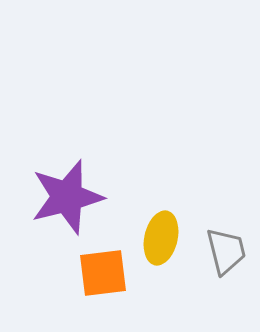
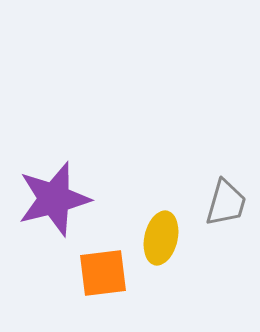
purple star: moved 13 px left, 2 px down
gray trapezoid: moved 48 px up; rotated 30 degrees clockwise
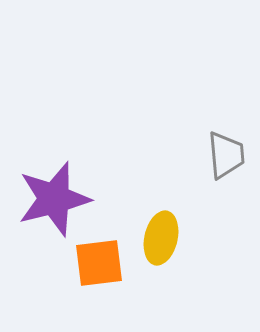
gray trapezoid: moved 48 px up; rotated 21 degrees counterclockwise
orange square: moved 4 px left, 10 px up
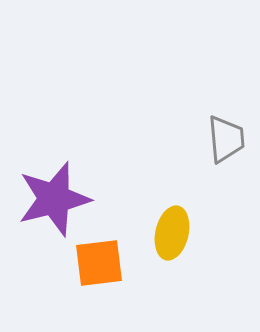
gray trapezoid: moved 16 px up
yellow ellipse: moved 11 px right, 5 px up
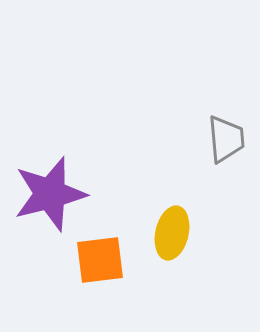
purple star: moved 4 px left, 5 px up
orange square: moved 1 px right, 3 px up
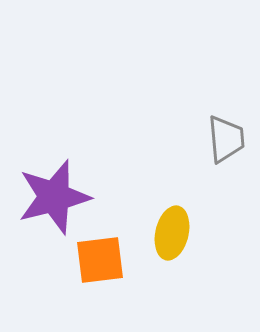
purple star: moved 4 px right, 3 px down
